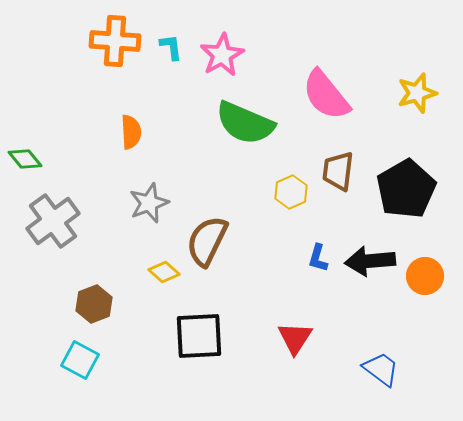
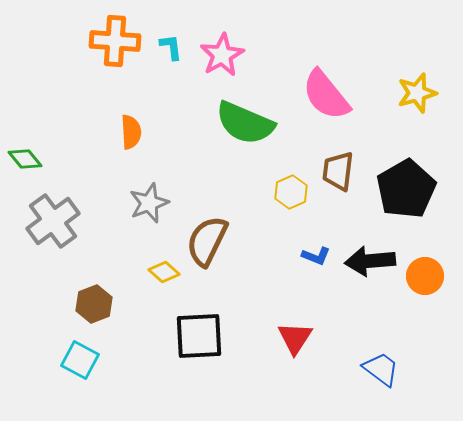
blue L-shape: moved 2 px left, 2 px up; rotated 84 degrees counterclockwise
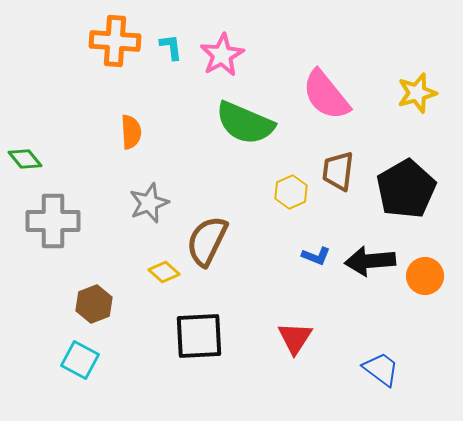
gray cross: rotated 36 degrees clockwise
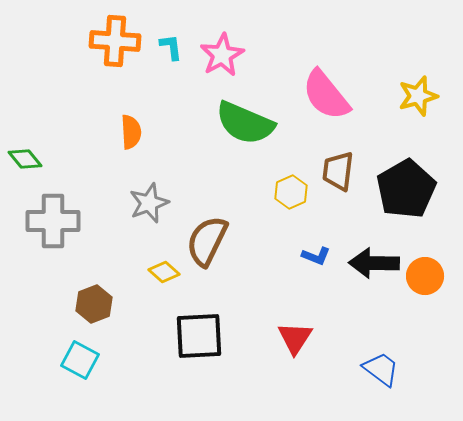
yellow star: moved 1 px right, 3 px down
black arrow: moved 4 px right, 2 px down; rotated 6 degrees clockwise
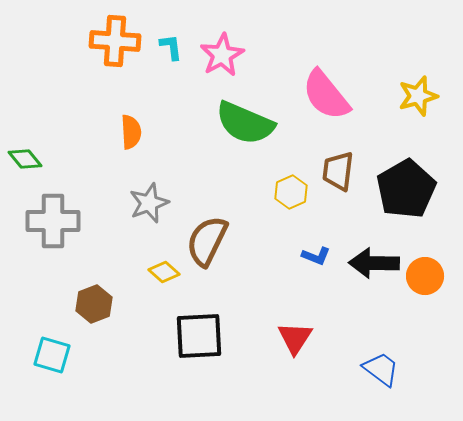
cyan square: moved 28 px left, 5 px up; rotated 12 degrees counterclockwise
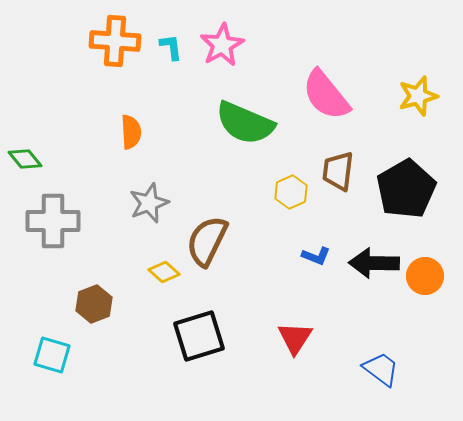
pink star: moved 10 px up
black square: rotated 14 degrees counterclockwise
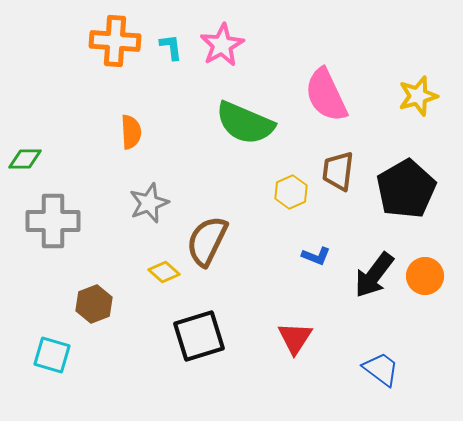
pink semicircle: rotated 14 degrees clockwise
green diamond: rotated 52 degrees counterclockwise
black arrow: moved 12 px down; rotated 54 degrees counterclockwise
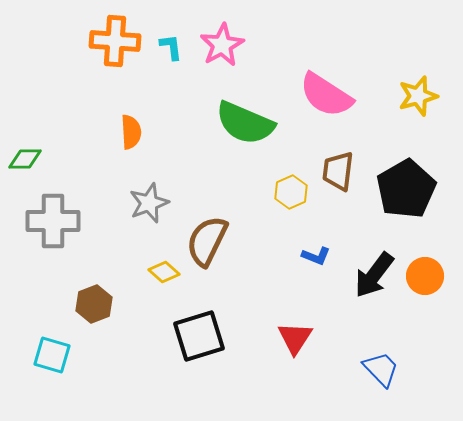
pink semicircle: rotated 32 degrees counterclockwise
blue trapezoid: rotated 9 degrees clockwise
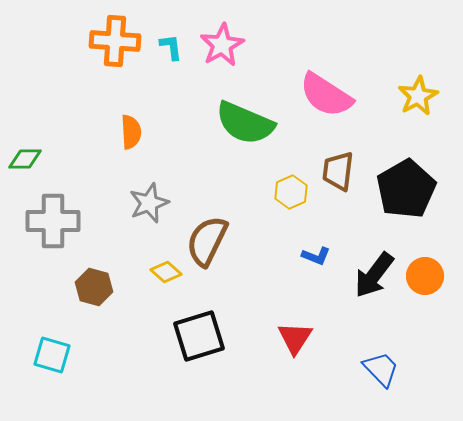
yellow star: rotated 12 degrees counterclockwise
yellow diamond: moved 2 px right
brown hexagon: moved 17 px up; rotated 24 degrees counterclockwise
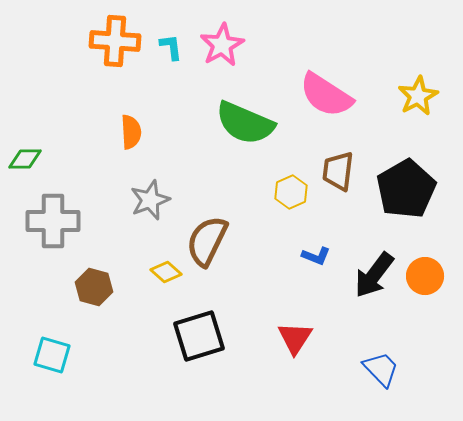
gray star: moved 1 px right, 3 px up
